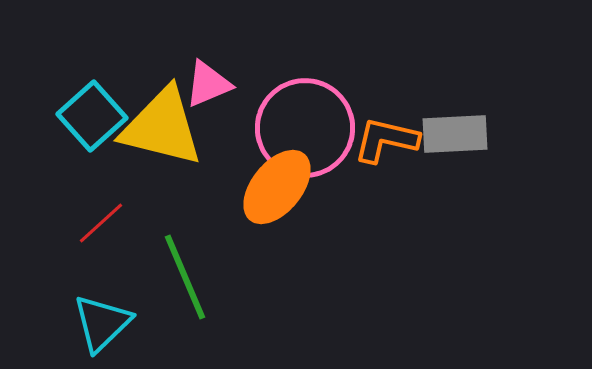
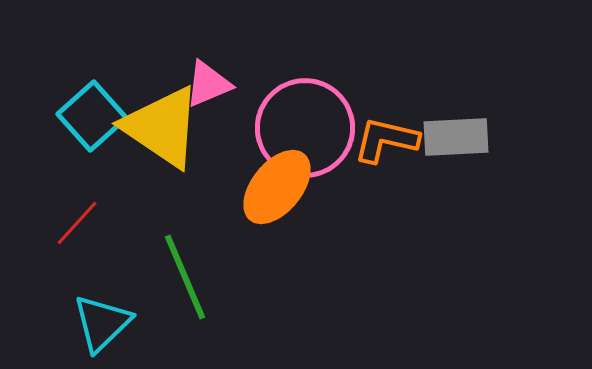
yellow triangle: rotated 20 degrees clockwise
gray rectangle: moved 1 px right, 3 px down
red line: moved 24 px left; rotated 6 degrees counterclockwise
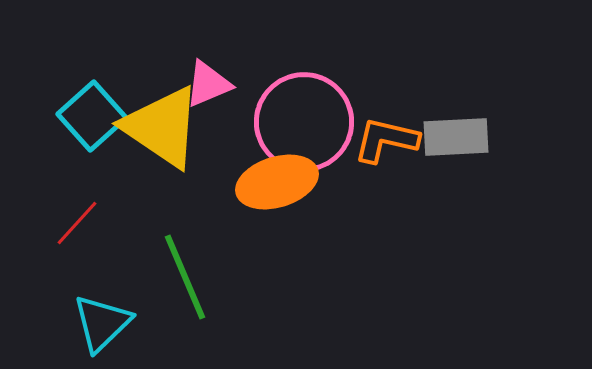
pink circle: moved 1 px left, 6 px up
orange ellipse: moved 5 px up; rotated 34 degrees clockwise
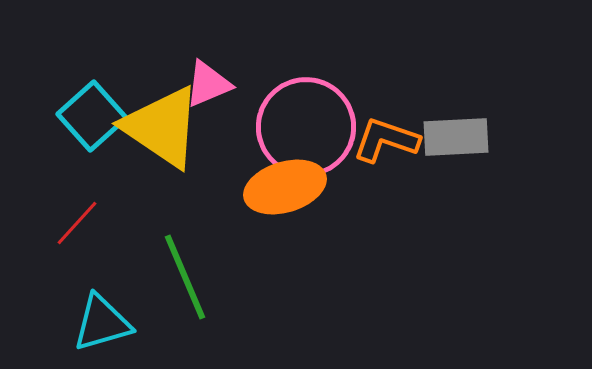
pink circle: moved 2 px right, 5 px down
orange L-shape: rotated 6 degrees clockwise
orange ellipse: moved 8 px right, 5 px down
cyan triangle: rotated 28 degrees clockwise
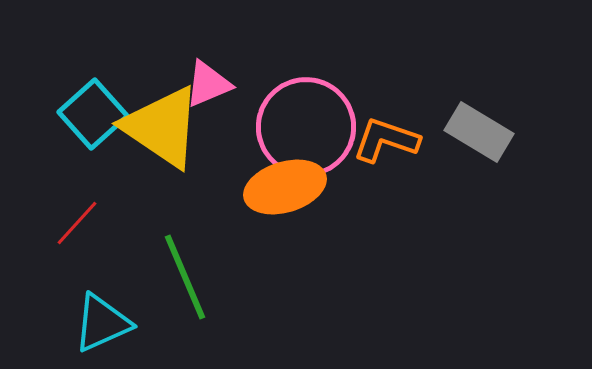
cyan square: moved 1 px right, 2 px up
gray rectangle: moved 23 px right, 5 px up; rotated 34 degrees clockwise
cyan triangle: rotated 8 degrees counterclockwise
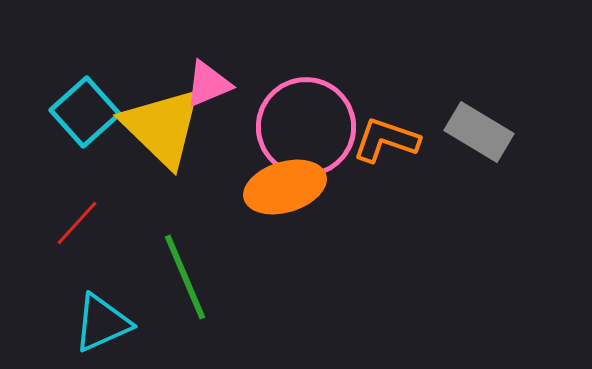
cyan square: moved 8 px left, 2 px up
yellow triangle: rotated 10 degrees clockwise
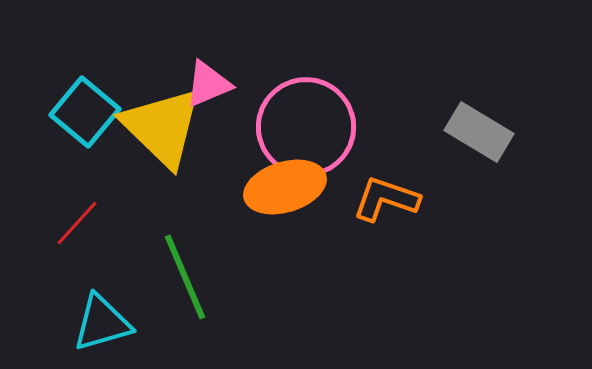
cyan square: rotated 8 degrees counterclockwise
orange L-shape: moved 59 px down
cyan triangle: rotated 8 degrees clockwise
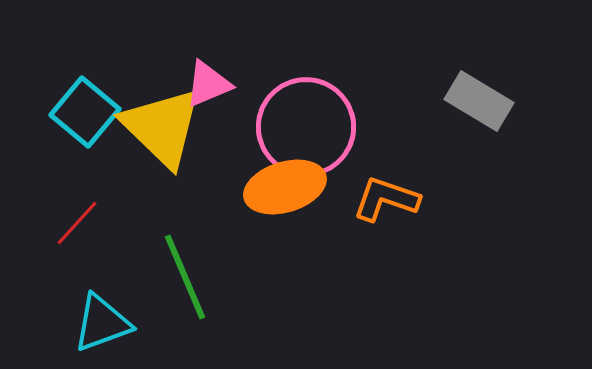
gray rectangle: moved 31 px up
cyan triangle: rotated 4 degrees counterclockwise
